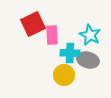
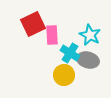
cyan cross: rotated 30 degrees clockwise
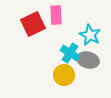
pink rectangle: moved 4 px right, 20 px up
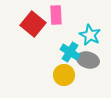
red square: rotated 25 degrees counterclockwise
cyan cross: moved 1 px up
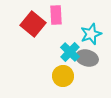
cyan star: moved 1 px right, 1 px up; rotated 25 degrees clockwise
cyan cross: rotated 12 degrees clockwise
gray ellipse: moved 1 px left, 2 px up
yellow circle: moved 1 px left, 1 px down
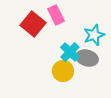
pink rectangle: rotated 24 degrees counterclockwise
cyan star: moved 3 px right, 1 px down
yellow circle: moved 5 px up
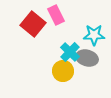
cyan star: rotated 20 degrees clockwise
